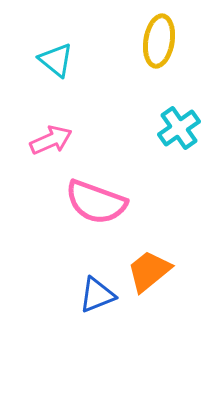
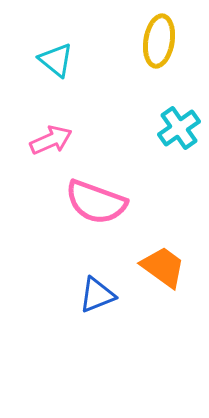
orange trapezoid: moved 14 px right, 4 px up; rotated 75 degrees clockwise
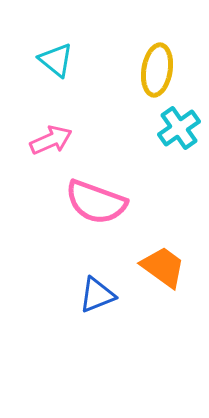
yellow ellipse: moved 2 px left, 29 px down
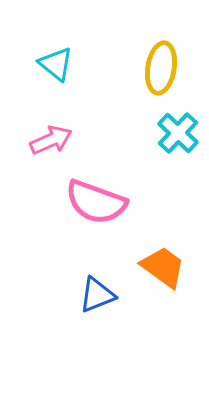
cyan triangle: moved 4 px down
yellow ellipse: moved 4 px right, 2 px up
cyan cross: moved 1 px left, 5 px down; rotated 12 degrees counterclockwise
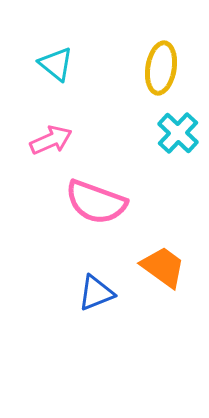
blue triangle: moved 1 px left, 2 px up
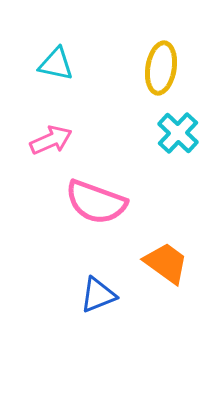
cyan triangle: rotated 27 degrees counterclockwise
orange trapezoid: moved 3 px right, 4 px up
blue triangle: moved 2 px right, 2 px down
